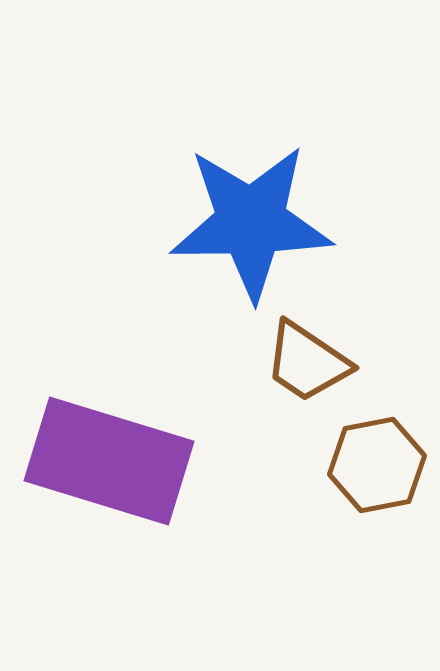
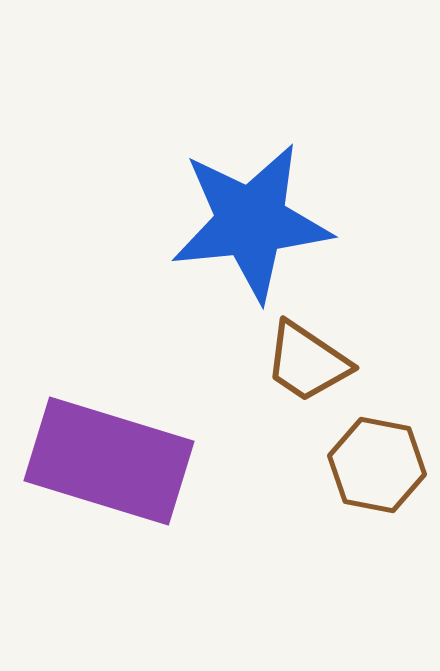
blue star: rotated 5 degrees counterclockwise
brown hexagon: rotated 22 degrees clockwise
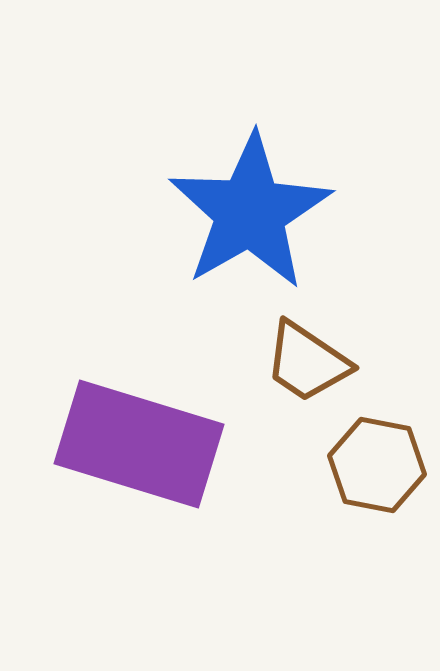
blue star: moved 1 px left, 10 px up; rotated 24 degrees counterclockwise
purple rectangle: moved 30 px right, 17 px up
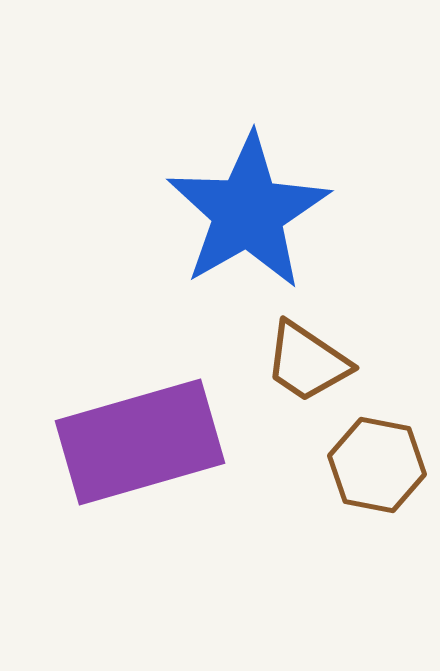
blue star: moved 2 px left
purple rectangle: moved 1 px right, 2 px up; rotated 33 degrees counterclockwise
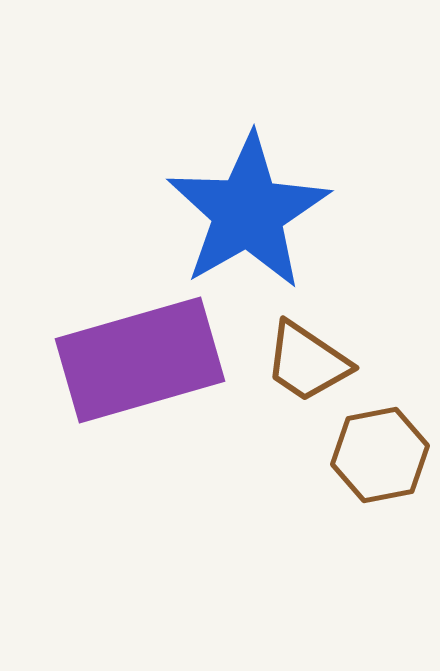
purple rectangle: moved 82 px up
brown hexagon: moved 3 px right, 10 px up; rotated 22 degrees counterclockwise
